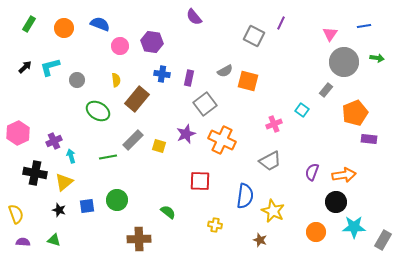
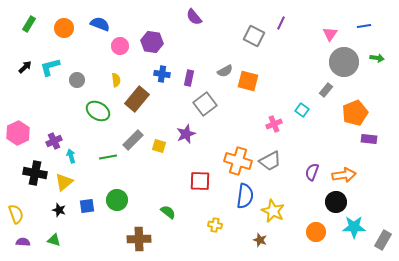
orange cross at (222, 140): moved 16 px right, 21 px down; rotated 8 degrees counterclockwise
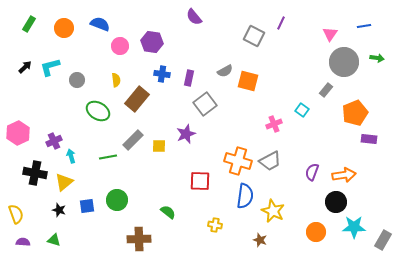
yellow square at (159, 146): rotated 16 degrees counterclockwise
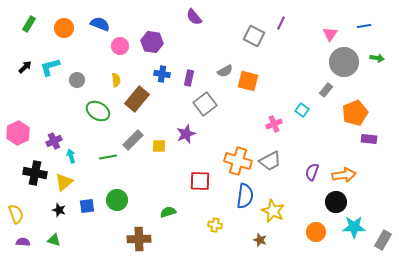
green semicircle at (168, 212): rotated 56 degrees counterclockwise
